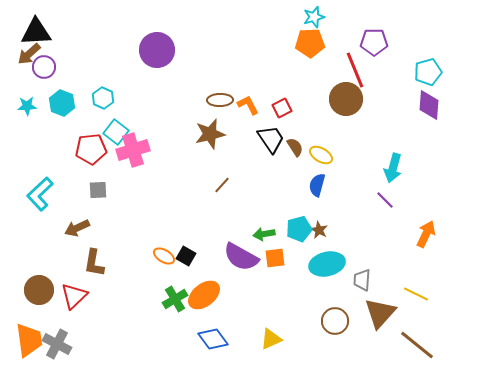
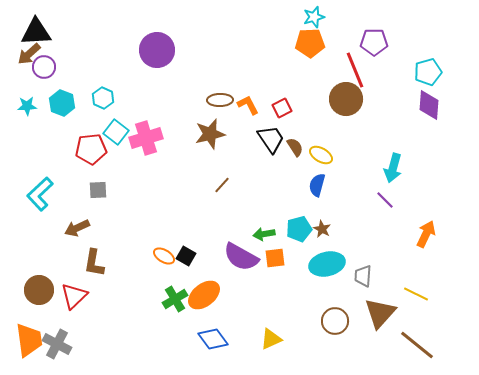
pink cross at (133, 150): moved 13 px right, 12 px up
brown star at (319, 230): moved 3 px right, 1 px up
gray trapezoid at (362, 280): moved 1 px right, 4 px up
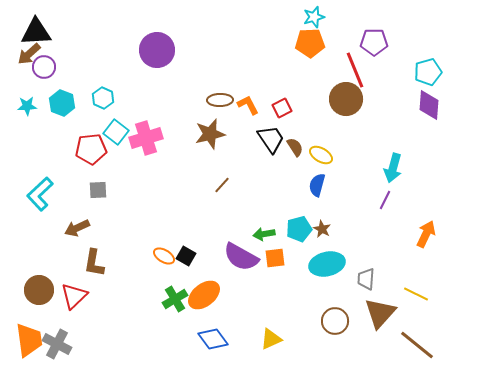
purple line at (385, 200): rotated 72 degrees clockwise
gray trapezoid at (363, 276): moved 3 px right, 3 px down
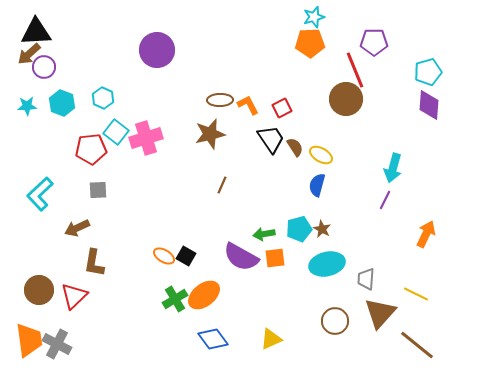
brown line at (222, 185): rotated 18 degrees counterclockwise
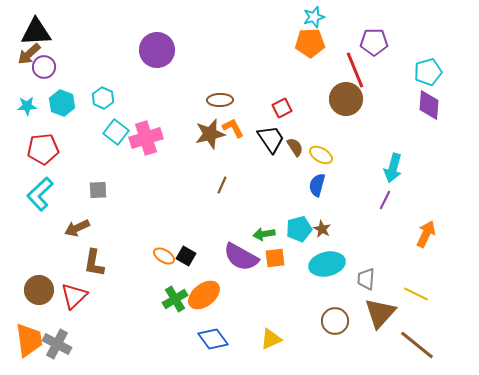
orange L-shape at (248, 105): moved 15 px left, 23 px down
red pentagon at (91, 149): moved 48 px left
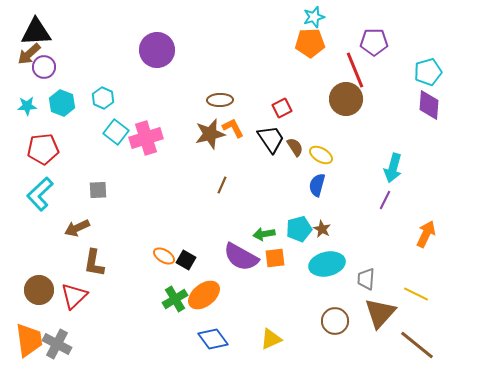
black square at (186, 256): moved 4 px down
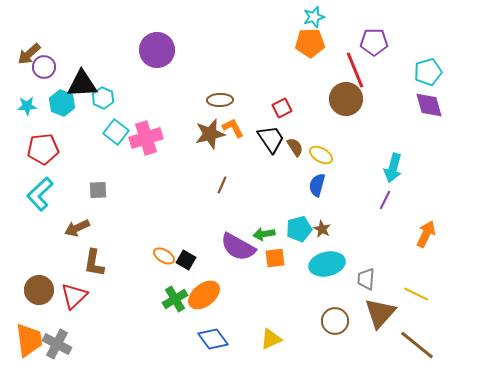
black triangle at (36, 32): moved 46 px right, 52 px down
purple diamond at (429, 105): rotated 20 degrees counterclockwise
purple semicircle at (241, 257): moved 3 px left, 10 px up
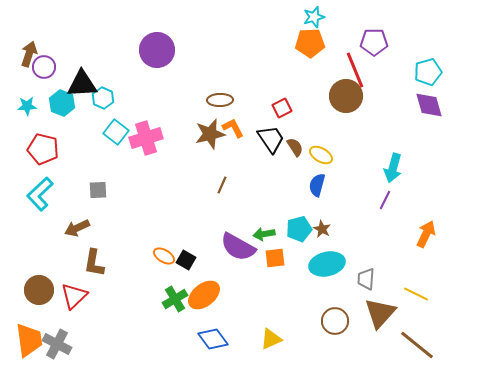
brown arrow at (29, 54): rotated 150 degrees clockwise
brown circle at (346, 99): moved 3 px up
red pentagon at (43, 149): rotated 20 degrees clockwise
